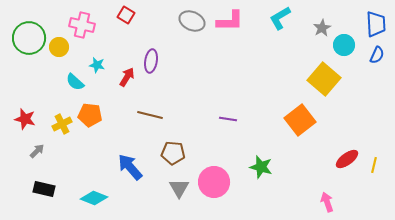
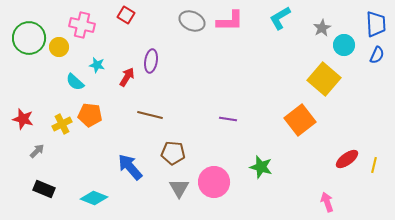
red star: moved 2 px left
black rectangle: rotated 10 degrees clockwise
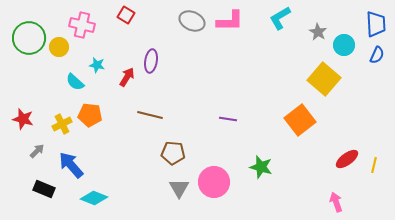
gray star: moved 4 px left, 4 px down; rotated 12 degrees counterclockwise
blue arrow: moved 59 px left, 2 px up
pink arrow: moved 9 px right
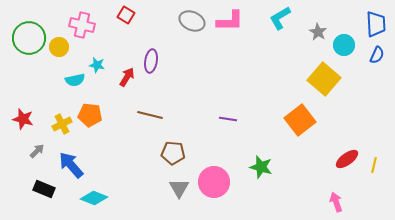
cyan semicircle: moved 2 px up; rotated 54 degrees counterclockwise
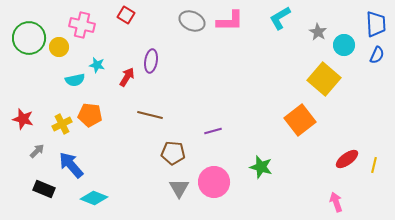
purple line: moved 15 px left, 12 px down; rotated 24 degrees counterclockwise
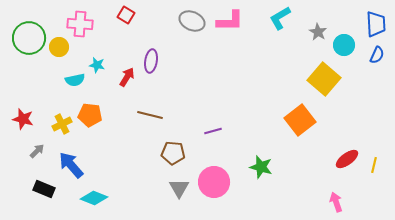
pink cross: moved 2 px left, 1 px up; rotated 10 degrees counterclockwise
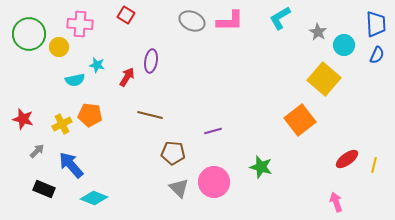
green circle: moved 4 px up
gray triangle: rotated 15 degrees counterclockwise
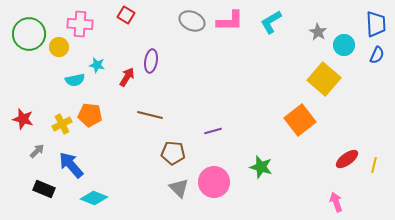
cyan L-shape: moved 9 px left, 4 px down
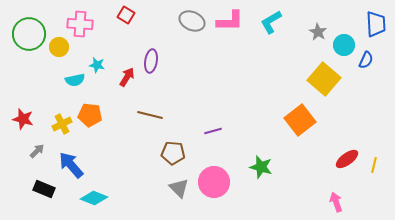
blue semicircle: moved 11 px left, 5 px down
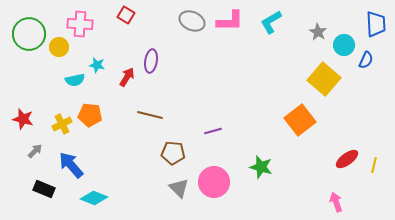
gray arrow: moved 2 px left
